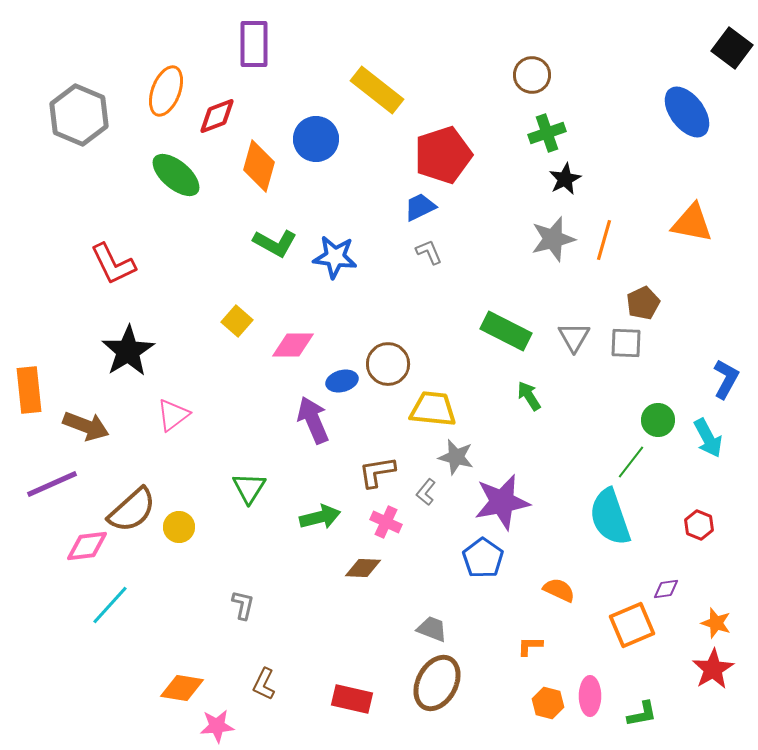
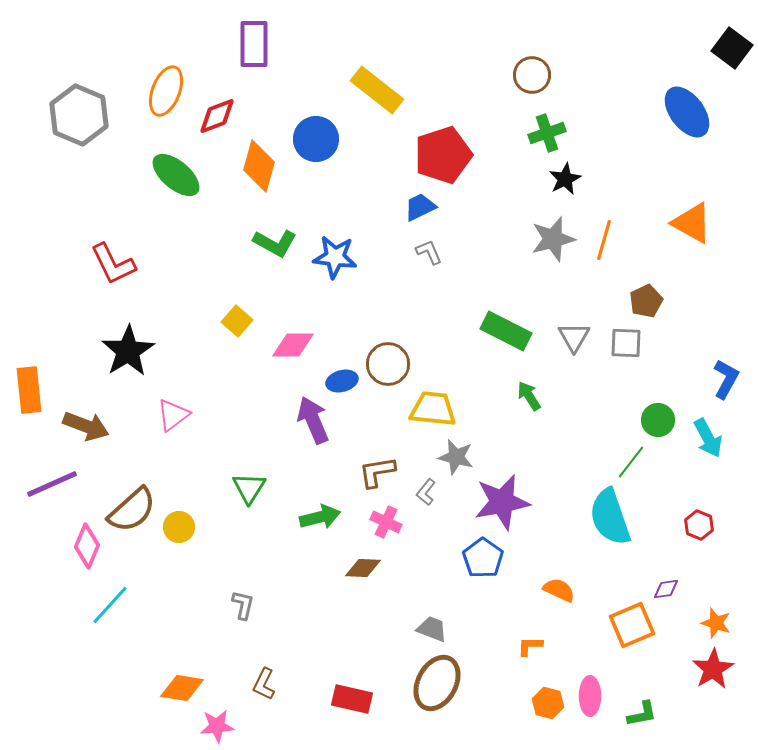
orange triangle at (692, 223): rotated 18 degrees clockwise
brown pentagon at (643, 303): moved 3 px right, 2 px up
pink diamond at (87, 546): rotated 60 degrees counterclockwise
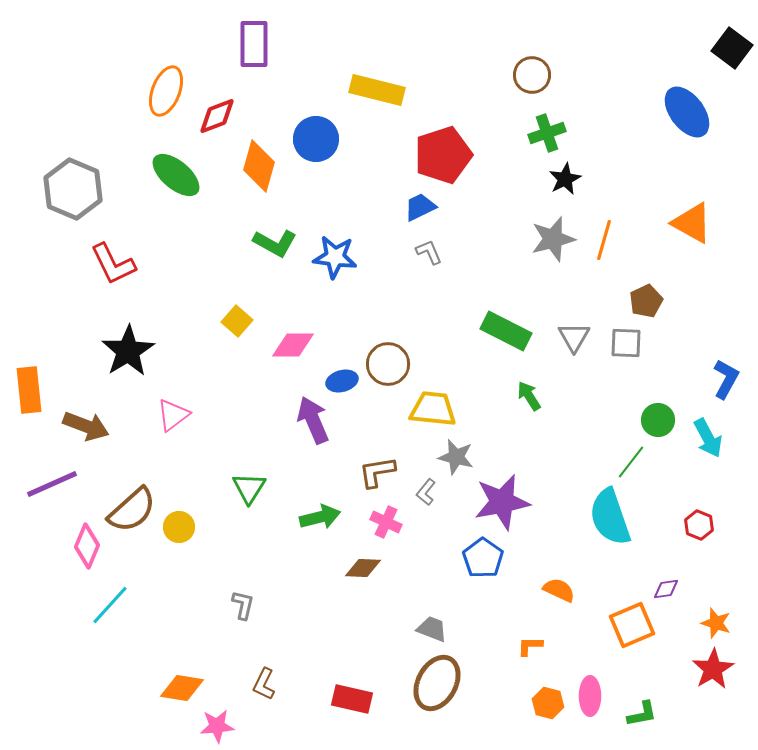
yellow rectangle at (377, 90): rotated 24 degrees counterclockwise
gray hexagon at (79, 115): moved 6 px left, 74 px down
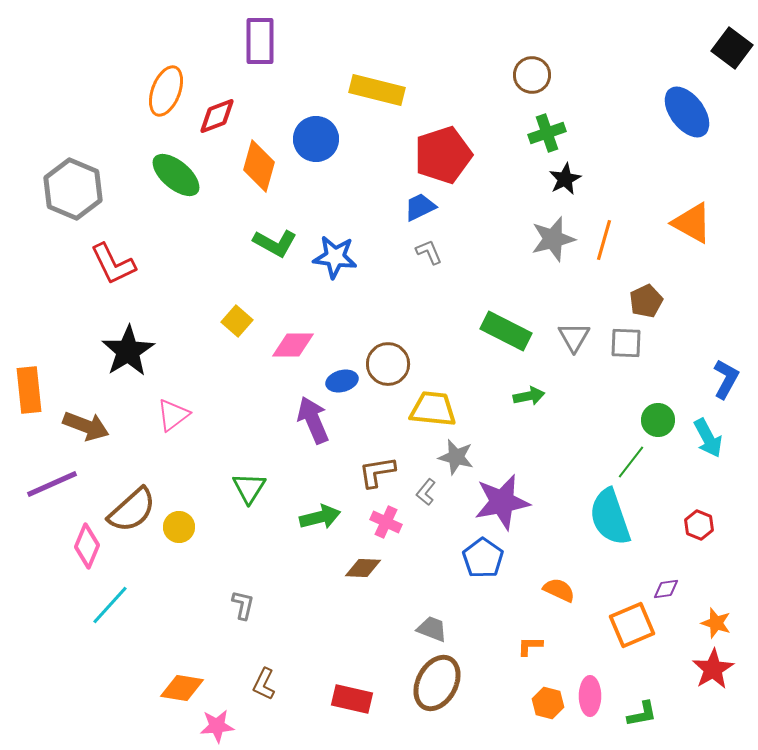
purple rectangle at (254, 44): moved 6 px right, 3 px up
green arrow at (529, 396): rotated 112 degrees clockwise
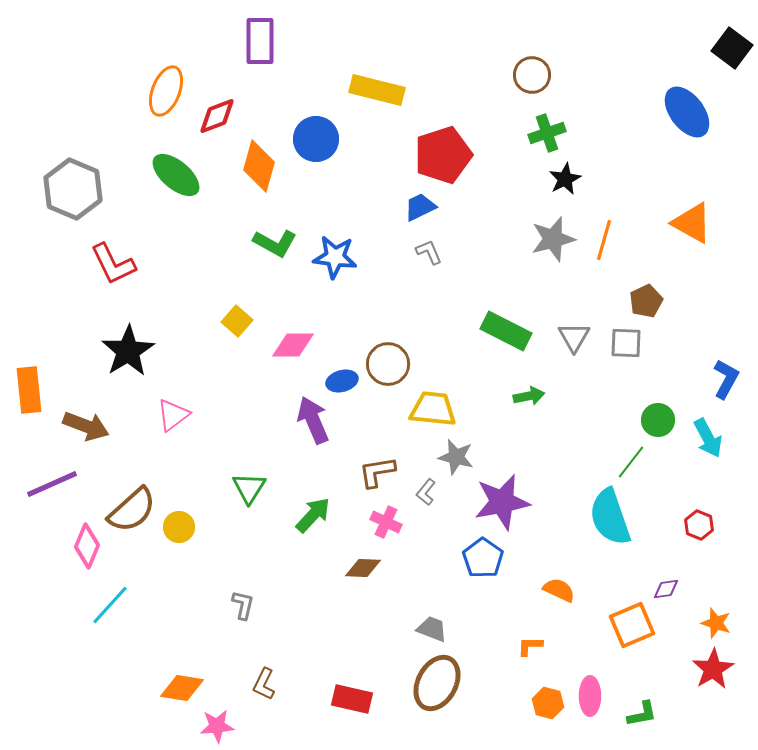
green arrow at (320, 517): moved 7 px left, 2 px up; rotated 33 degrees counterclockwise
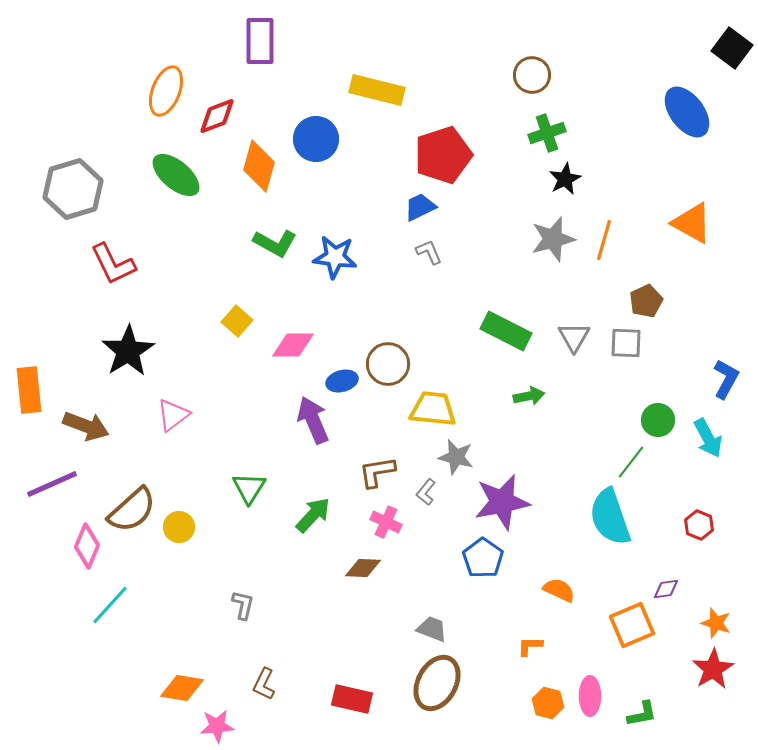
gray hexagon at (73, 189): rotated 20 degrees clockwise
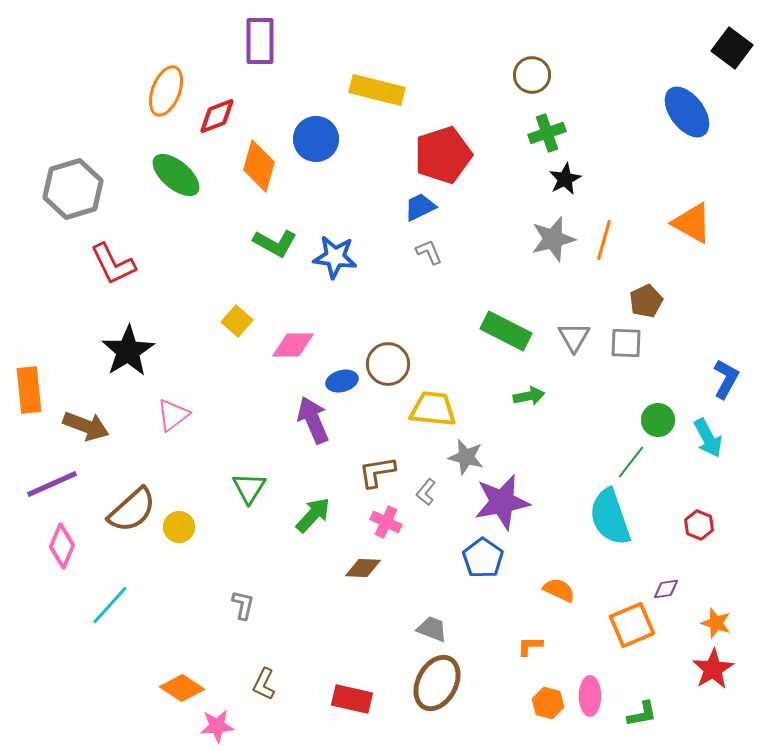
gray star at (456, 457): moved 10 px right
pink diamond at (87, 546): moved 25 px left
orange diamond at (182, 688): rotated 24 degrees clockwise
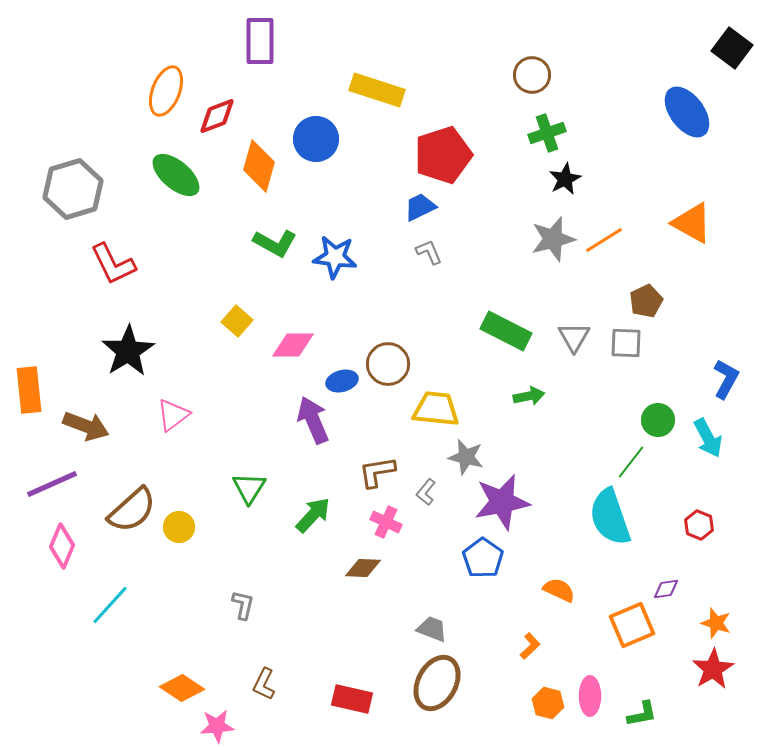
yellow rectangle at (377, 90): rotated 4 degrees clockwise
orange line at (604, 240): rotated 42 degrees clockwise
yellow trapezoid at (433, 409): moved 3 px right
orange L-shape at (530, 646): rotated 136 degrees clockwise
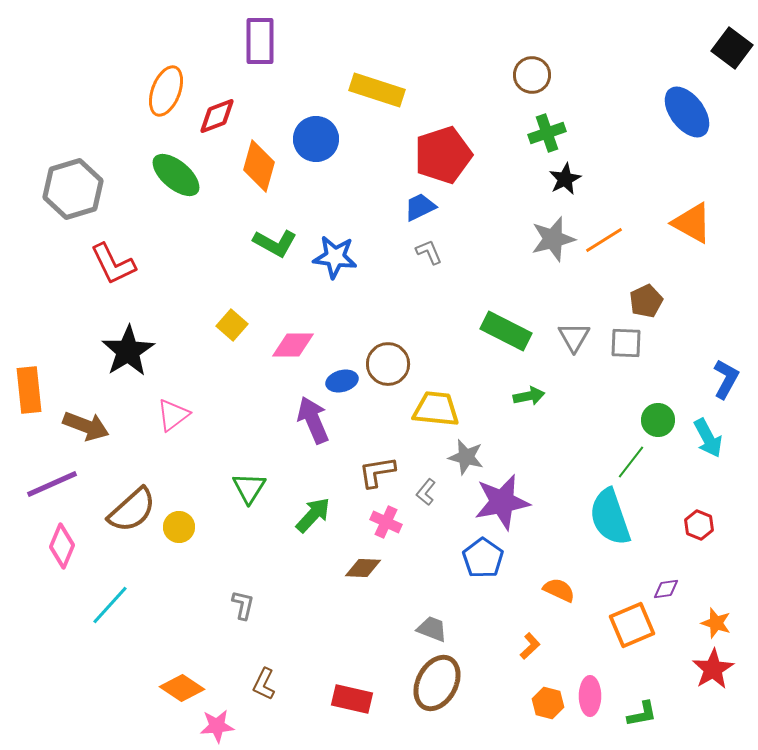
yellow square at (237, 321): moved 5 px left, 4 px down
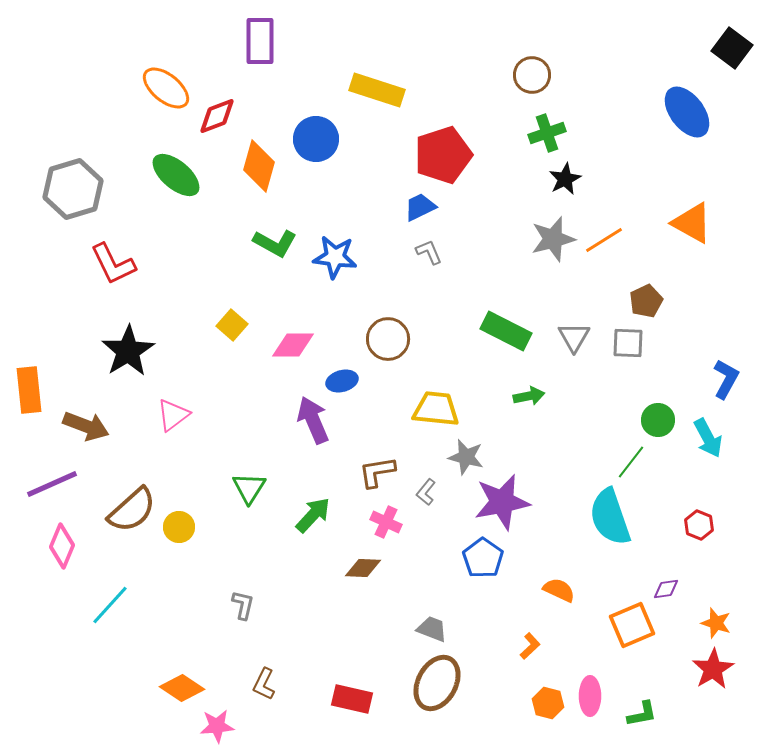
orange ellipse at (166, 91): moved 3 px up; rotated 72 degrees counterclockwise
gray square at (626, 343): moved 2 px right
brown circle at (388, 364): moved 25 px up
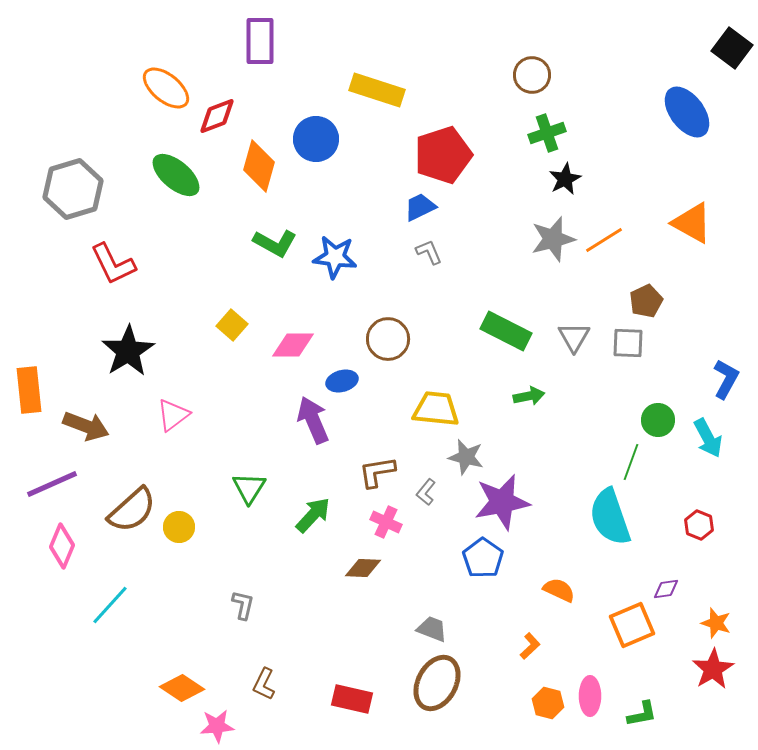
green line at (631, 462): rotated 18 degrees counterclockwise
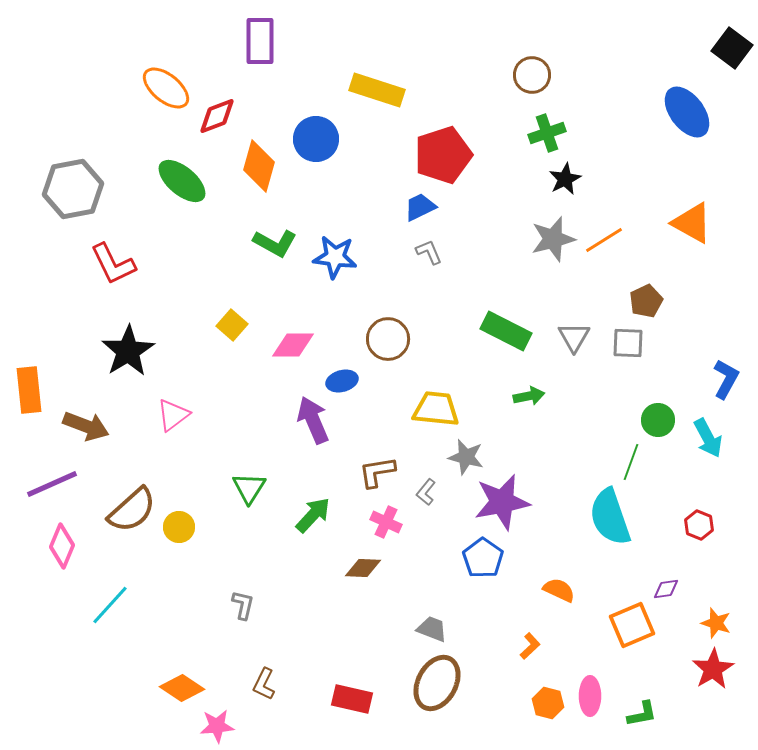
green ellipse at (176, 175): moved 6 px right, 6 px down
gray hexagon at (73, 189): rotated 6 degrees clockwise
